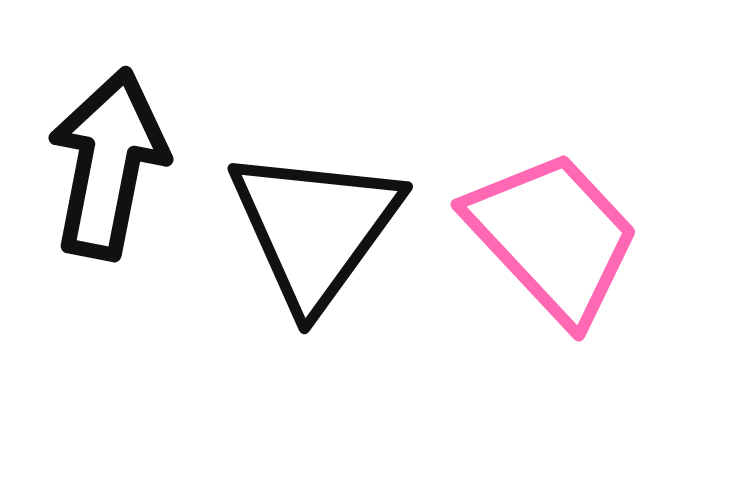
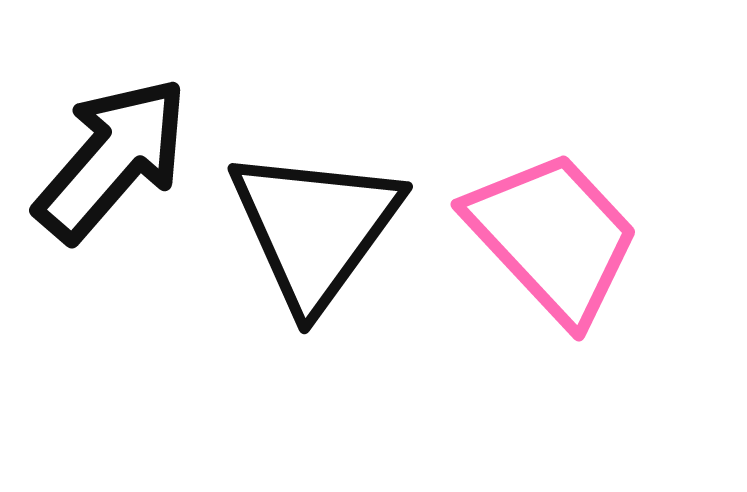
black arrow: moved 4 px right, 5 px up; rotated 30 degrees clockwise
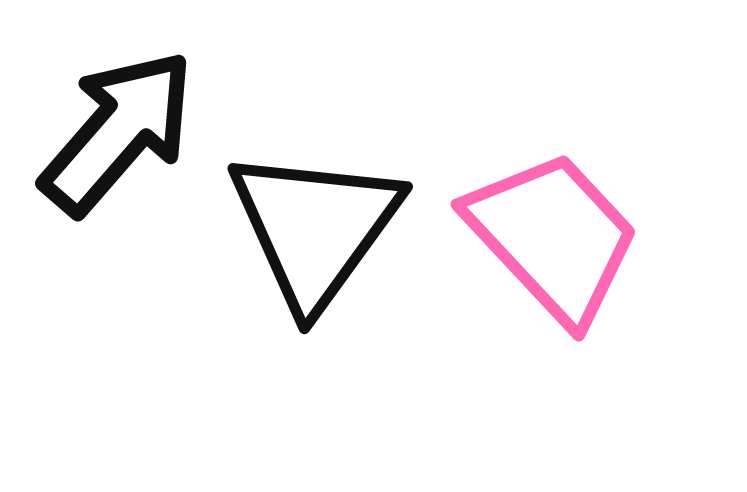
black arrow: moved 6 px right, 27 px up
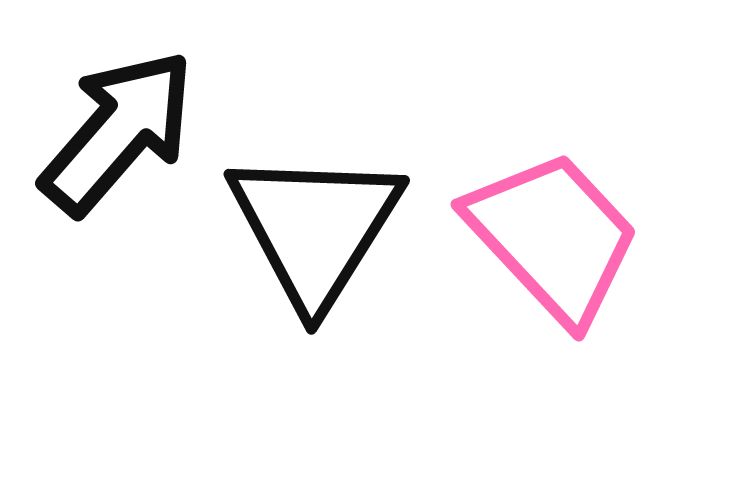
black triangle: rotated 4 degrees counterclockwise
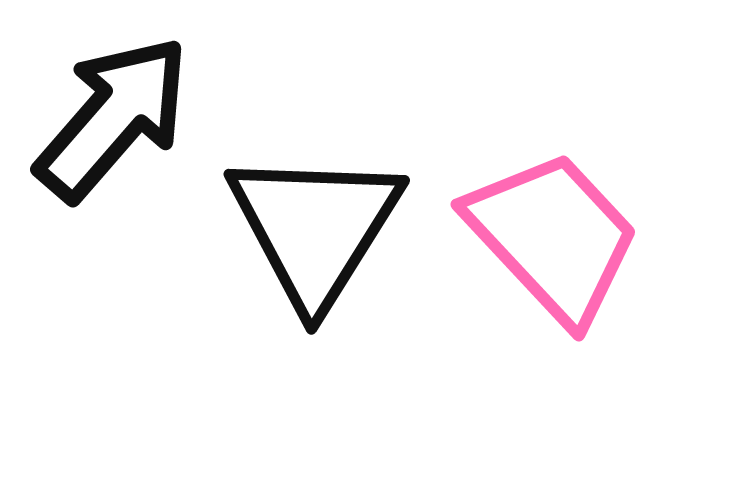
black arrow: moved 5 px left, 14 px up
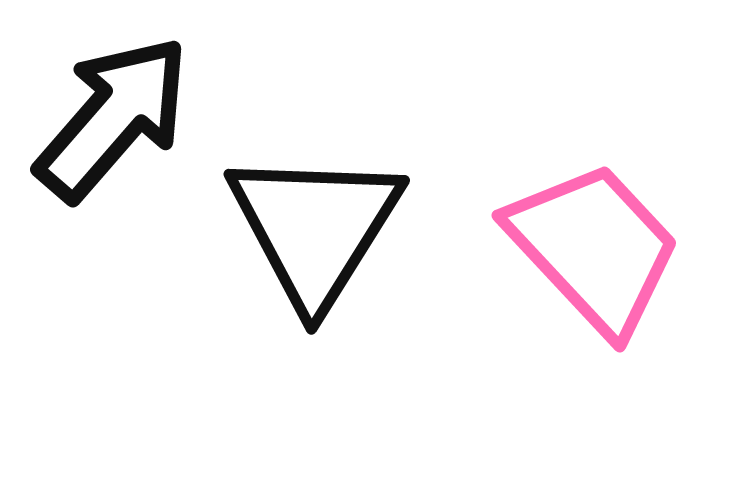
pink trapezoid: moved 41 px right, 11 px down
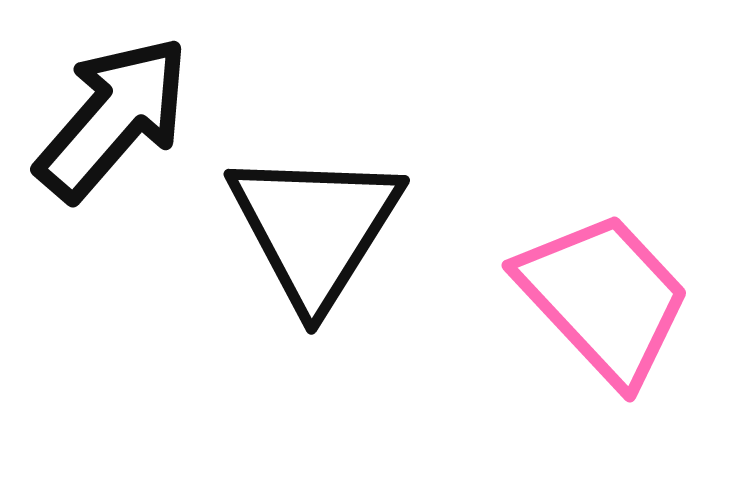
pink trapezoid: moved 10 px right, 50 px down
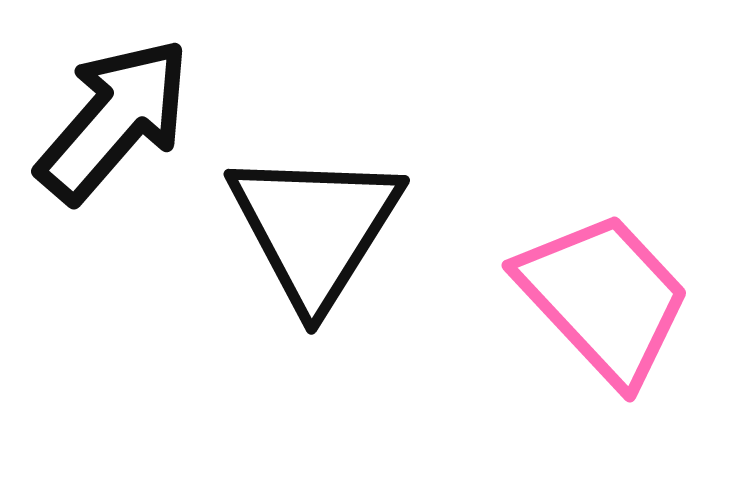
black arrow: moved 1 px right, 2 px down
